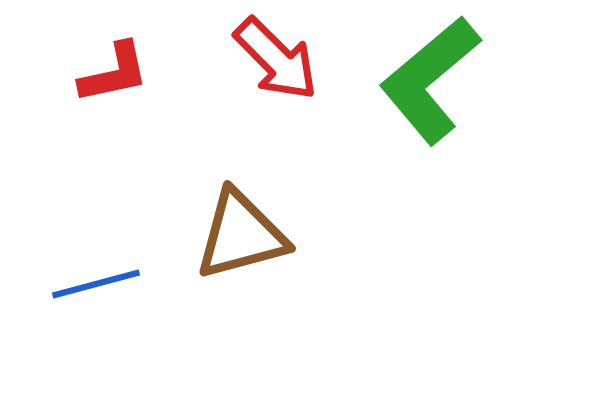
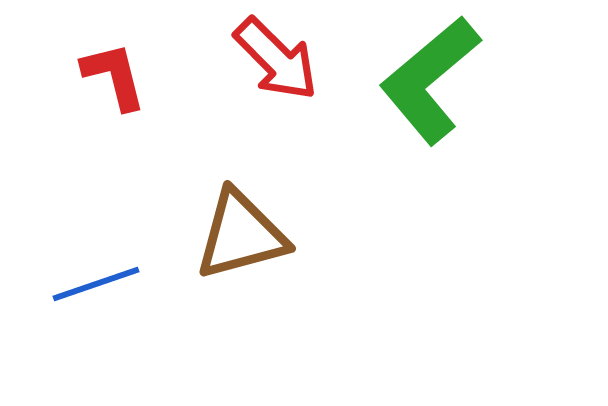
red L-shape: moved 3 px down; rotated 92 degrees counterclockwise
blue line: rotated 4 degrees counterclockwise
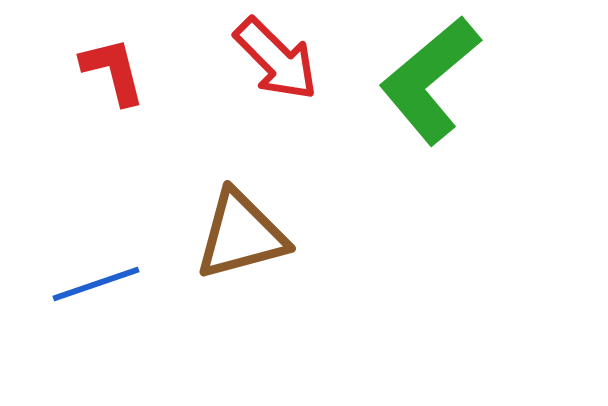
red L-shape: moved 1 px left, 5 px up
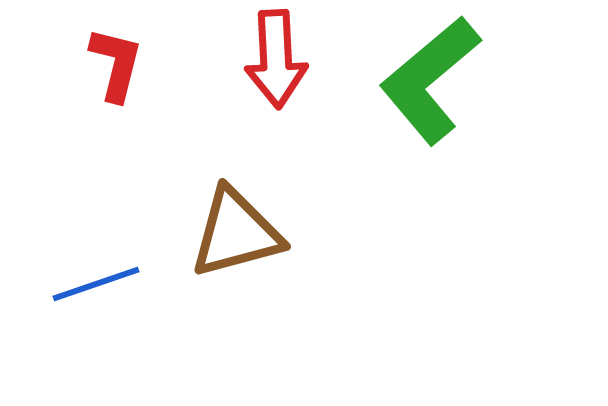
red arrow: rotated 42 degrees clockwise
red L-shape: moved 3 px right, 7 px up; rotated 28 degrees clockwise
brown triangle: moved 5 px left, 2 px up
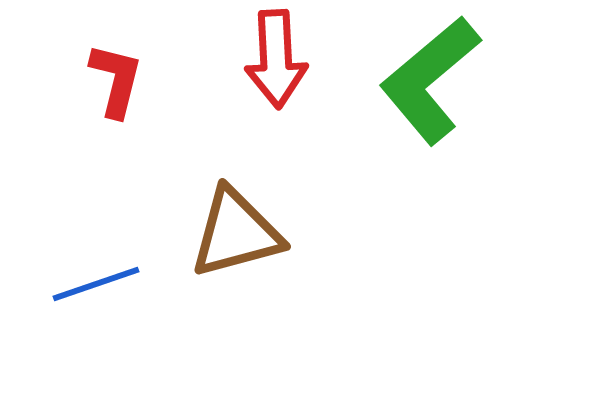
red L-shape: moved 16 px down
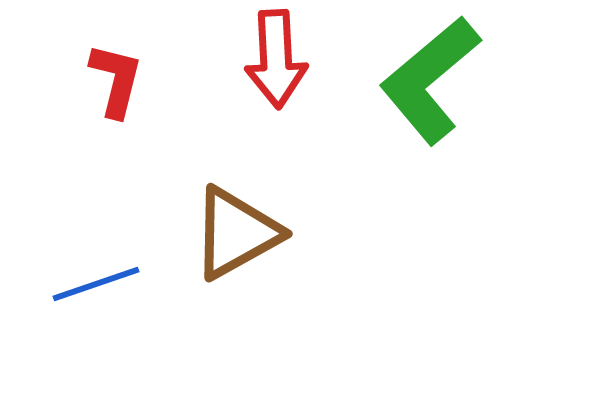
brown triangle: rotated 14 degrees counterclockwise
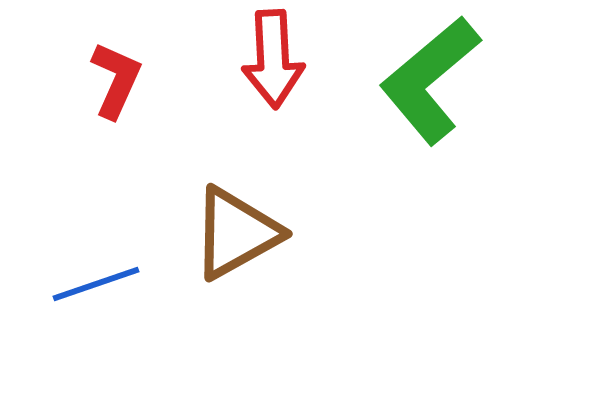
red arrow: moved 3 px left
red L-shape: rotated 10 degrees clockwise
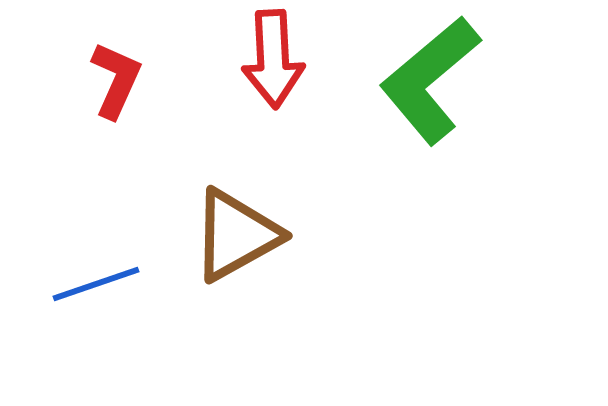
brown triangle: moved 2 px down
